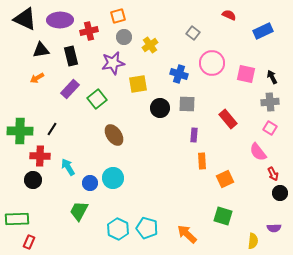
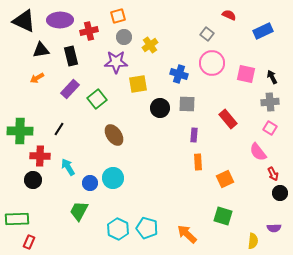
black triangle at (25, 19): moved 1 px left, 2 px down
gray square at (193, 33): moved 14 px right, 1 px down
purple star at (113, 63): moved 3 px right, 1 px up; rotated 10 degrees clockwise
black line at (52, 129): moved 7 px right
orange rectangle at (202, 161): moved 4 px left, 1 px down
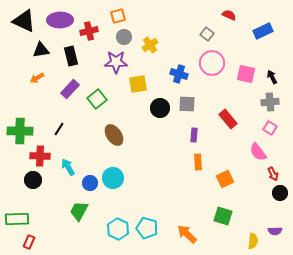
purple semicircle at (274, 228): moved 1 px right, 3 px down
